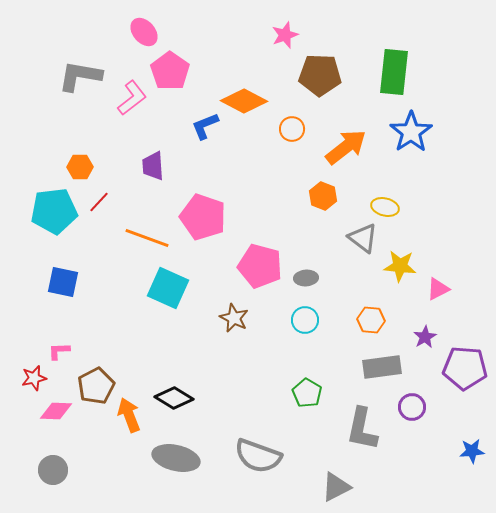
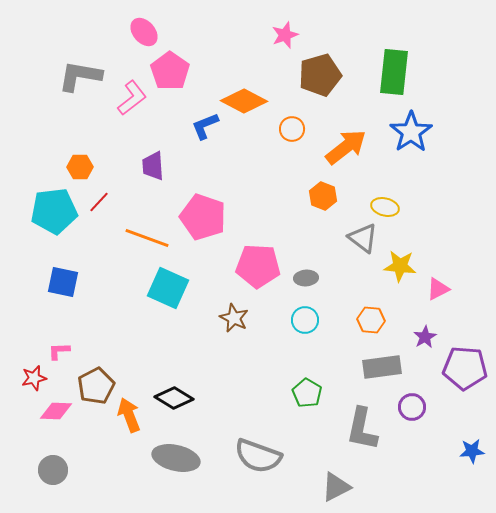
brown pentagon at (320, 75): rotated 18 degrees counterclockwise
pink pentagon at (260, 266): moved 2 px left; rotated 12 degrees counterclockwise
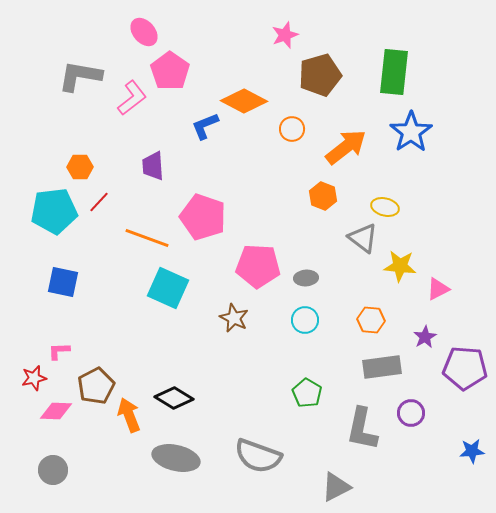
purple circle at (412, 407): moved 1 px left, 6 px down
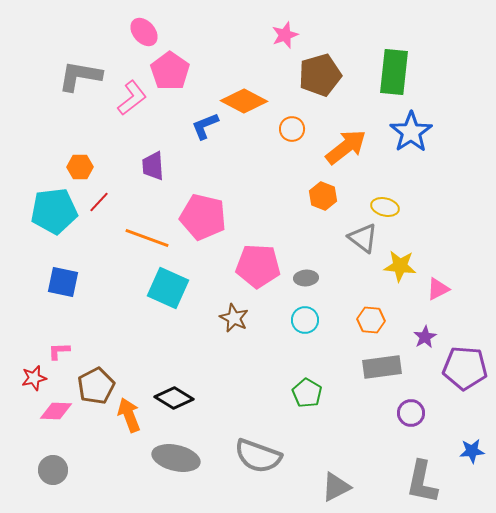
pink pentagon at (203, 217): rotated 6 degrees counterclockwise
gray L-shape at (362, 429): moved 60 px right, 53 px down
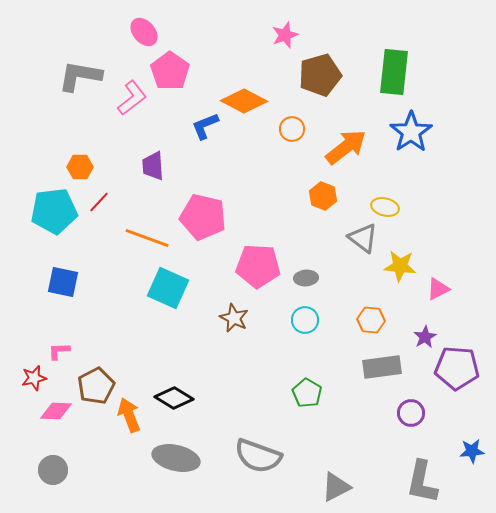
purple pentagon at (465, 368): moved 8 px left
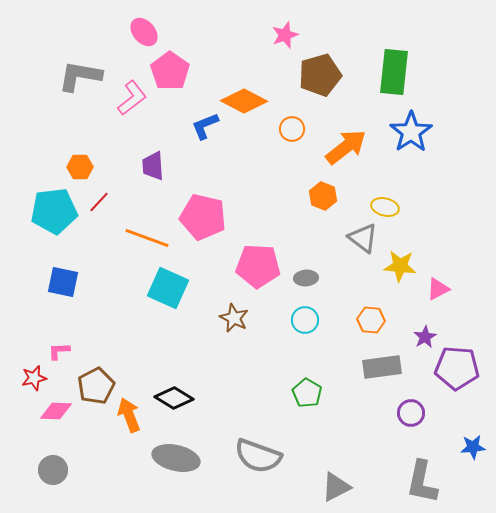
blue star at (472, 451): moved 1 px right, 4 px up
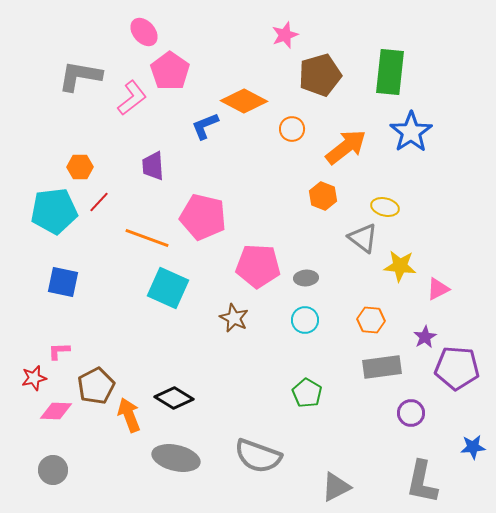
green rectangle at (394, 72): moved 4 px left
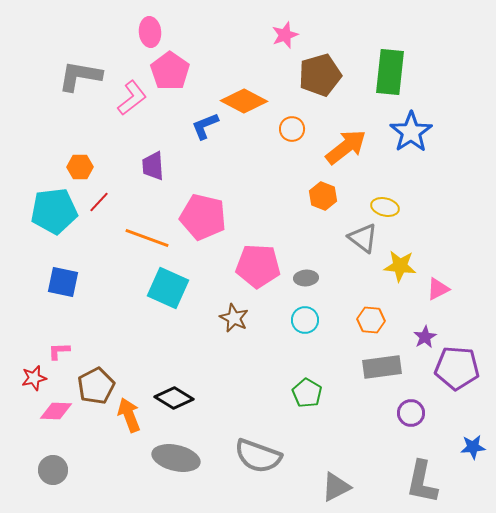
pink ellipse at (144, 32): moved 6 px right; rotated 36 degrees clockwise
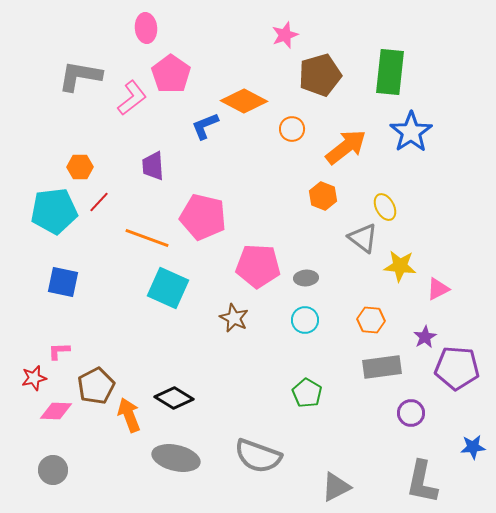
pink ellipse at (150, 32): moved 4 px left, 4 px up
pink pentagon at (170, 71): moved 1 px right, 3 px down
yellow ellipse at (385, 207): rotated 48 degrees clockwise
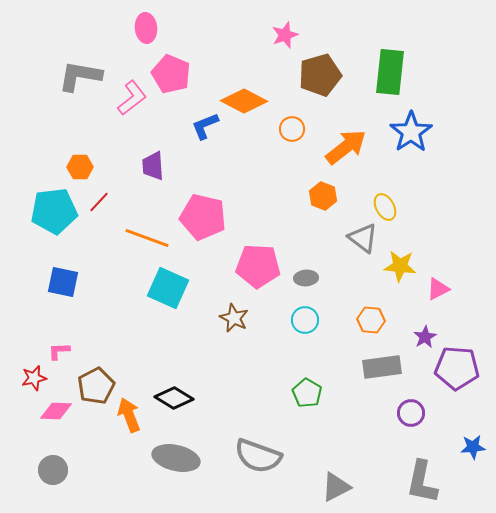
pink pentagon at (171, 74): rotated 12 degrees counterclockwise
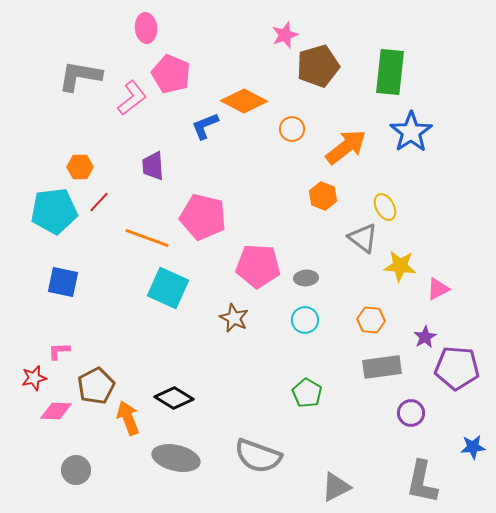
brown pentagon at (320, 75): moved 2 px left, 9 px up
orange arrow at (129, 415): moved 1 px left, 3 px down
gray circle at (53, 470): moved 23 px right
